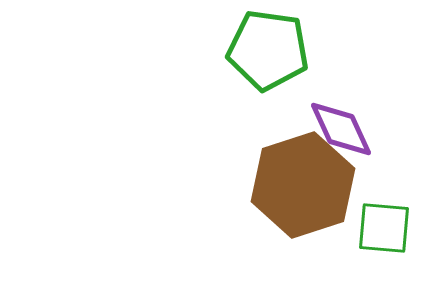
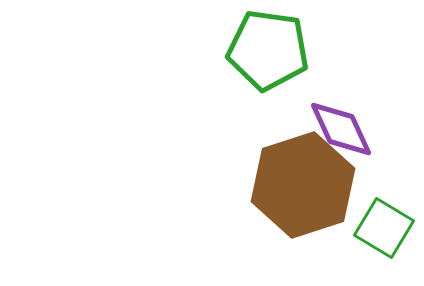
green square: rotated 26 degrees clockwise
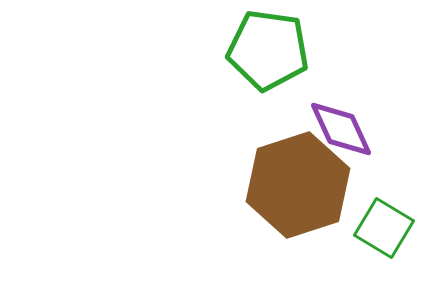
brown hexagon: moved 5 px left
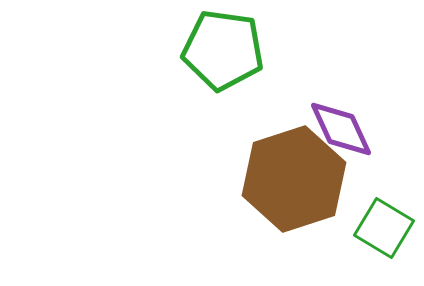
green pentagon: moved 45 px left
brown hexagon: moved 4 px left, 6 px up
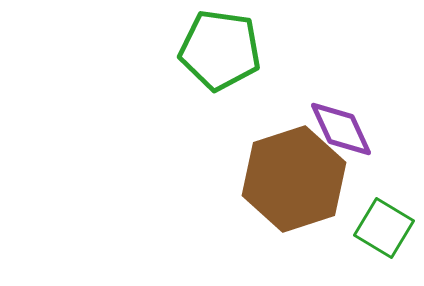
green pentagon: moved 3 px left
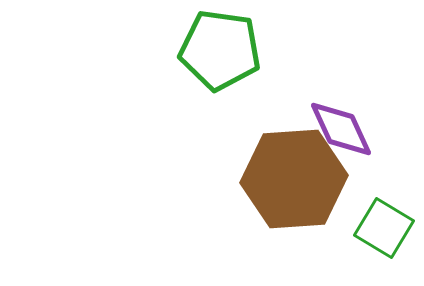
brown hexagon: rotated 14 degrees clockwise
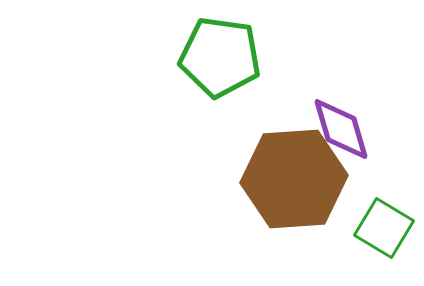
green pentagon: moved 7 px down
purple diamond: rotated 8 degrees clockwise
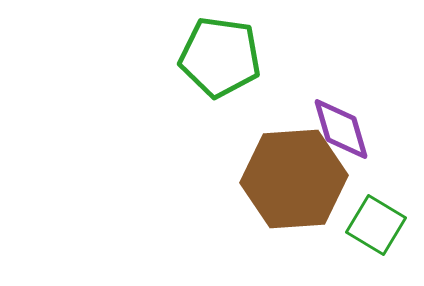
green square: moved 8 px left, 3 px up
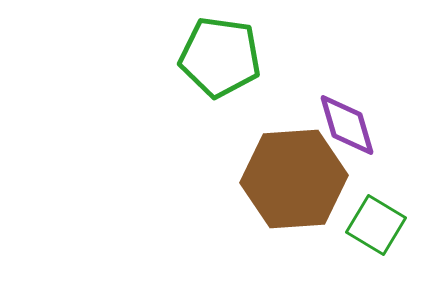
purple diamond: moved 6 px right, 4 px up
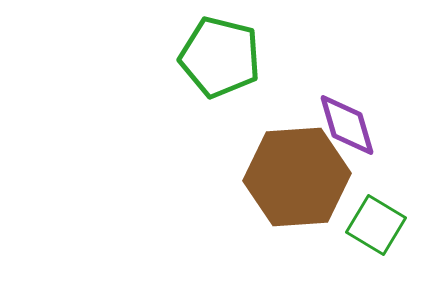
green pentagon: rotated 6 degrees clockwise
brown hexagon: moved 3 px right, 2 px up
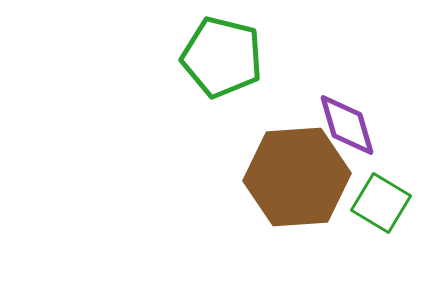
green pentagon: moved 2 px right
green square: moved 5 px right, 22 px up
